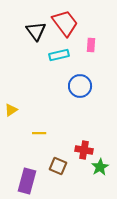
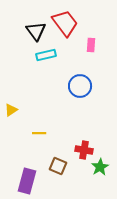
cyan rectangle: moved 13 px left
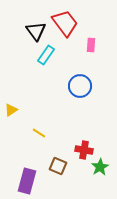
cyan rectangle: rotated 42 degrees counterclockwise
yellow line: rotated 32 degrees clockwise
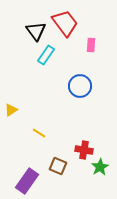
purple rectangle: rotated 20 degrees clockwise
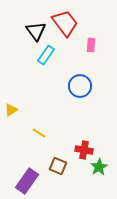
green star: moved 1 px left
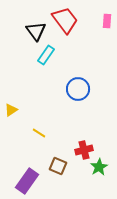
red trapezoid: moved 3 px up
pink rectangle: moved 16 px right, 24 px up
blue circle: moved 2 px left, 3 px down
red cross: rotated 24 degrees counterclockwise
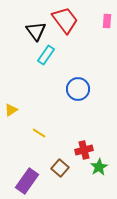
brown square: moved 2 px right, 2 px down; rotated 18 degrees clockwise
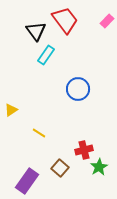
pink rectangle: rotated 40 degrees clockwise
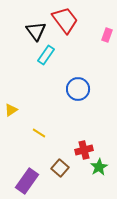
pink rectangle: moved 14 px down; rotated 24 degrees counterclockwise
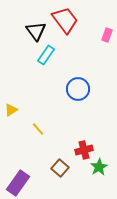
yellow line: moved 1 px left, 4 px up; rotated 16 degrees clockwise
purple rectangle: moved 9 px left, 2 px down
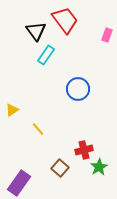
yellow triangle: moved 1 px right
purple rectangle: moved 1 px right
